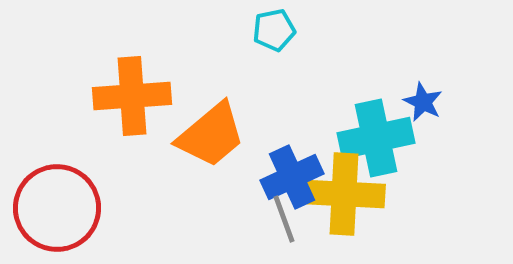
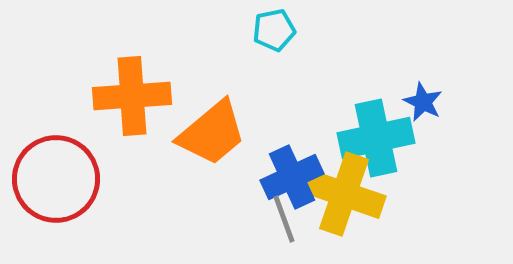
orange trapezoid: moved 1 px right, 2 px up
yellow cross: rotated 16 degrees clockwise
red circle: moved 1 px left, 29 px up
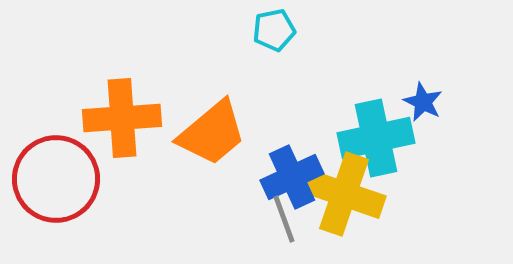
orange cross: moved 10 px left, 22 px down
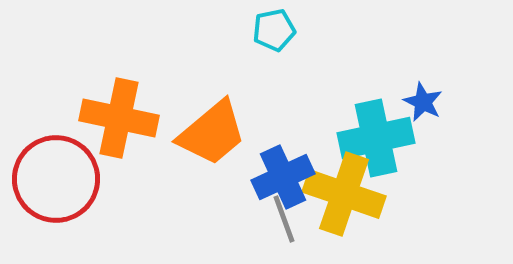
orange cross: moved 3 px left; rotated 16 degrees clockwise
blue cross: moved 9 px left
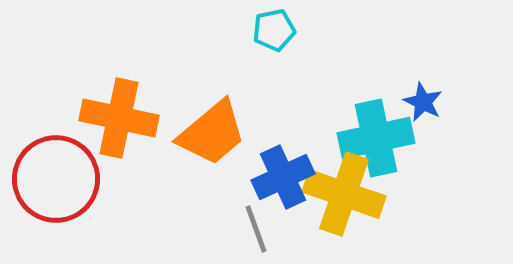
gray line: moved 28 px left, 10 px down
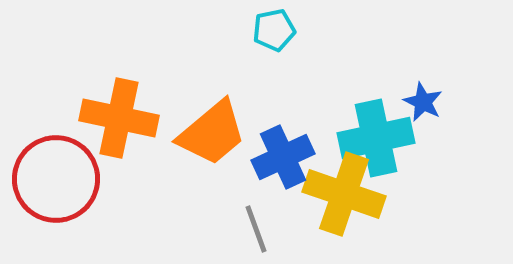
blue cross: moved 20 px up
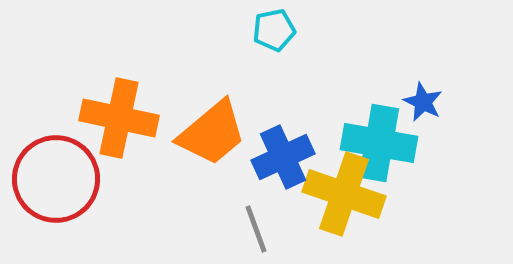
cyan cross: moved 3 px right, 5 px down; rotated 22 degrees clockwise
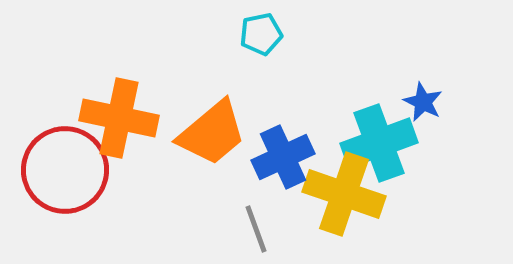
cyan pentagon: moved 13 px left, 4 px down
cyan cross: rotated 30 degrees counterclockwise
red circle: moved 9 px right, 9 px up
